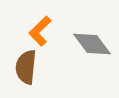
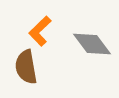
brown semicircle: rotated 16 degrees counterclockwise
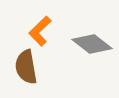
gray diamond: rotated 15 degrees counterclockwise
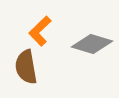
gray diamond: rotated 21 degrees counterclockwise
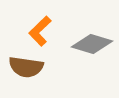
brown semicircle: rotated 72 degrees counterclockwise
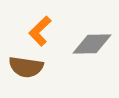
gray diamond: rotated 18 degrees counterclockwise
